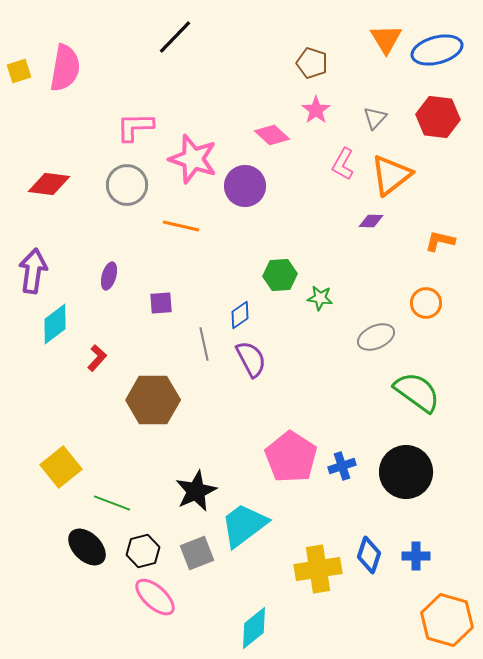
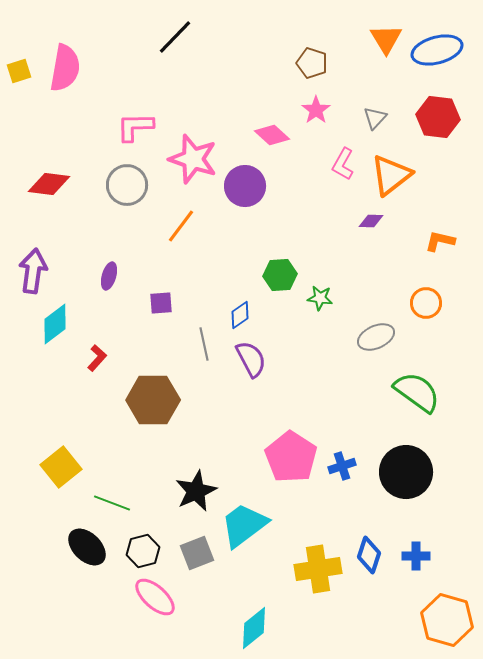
orange line at (181, 226): rotated 66 degrees counterclockwise
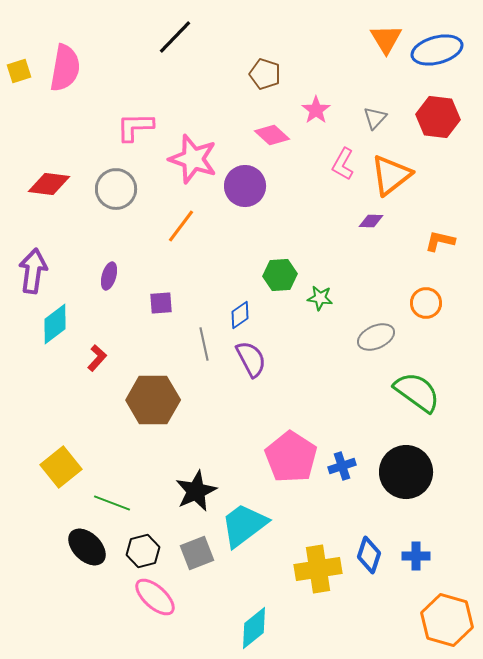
brown pentagon at (312, 63): moved 47 px left, 11 px down
gray circle at (127, 185): moved 11 px left, 4 px down
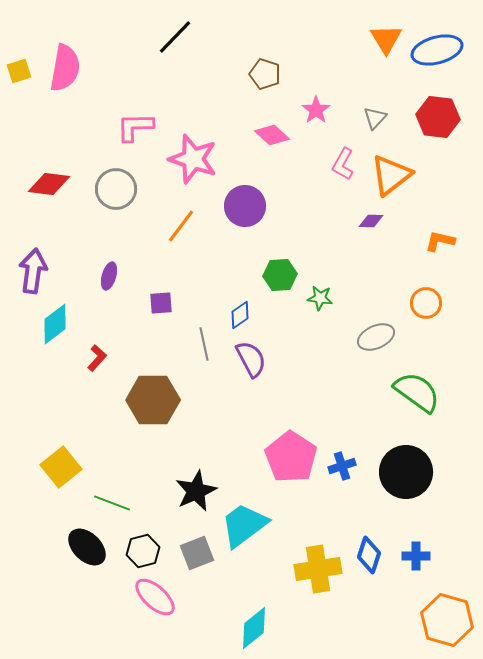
purple circle at (245, 186): moved 20 px down
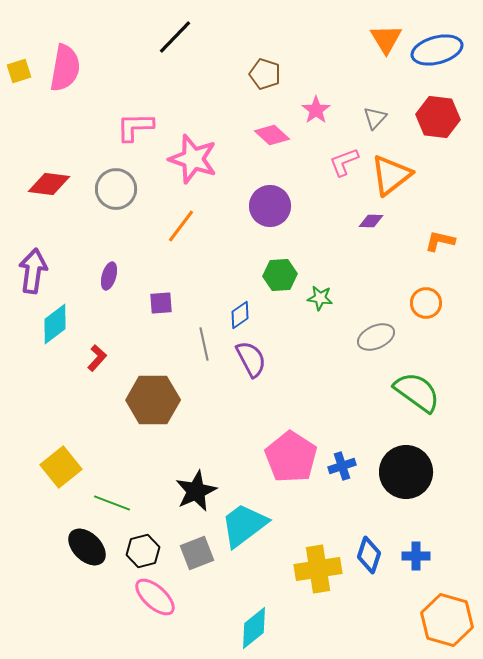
pink L-shape at (343, 164): moved 1 px right, 2 px up; rotated 40 degrees clockwise
purple circle at (245, 206): moved 25 px right
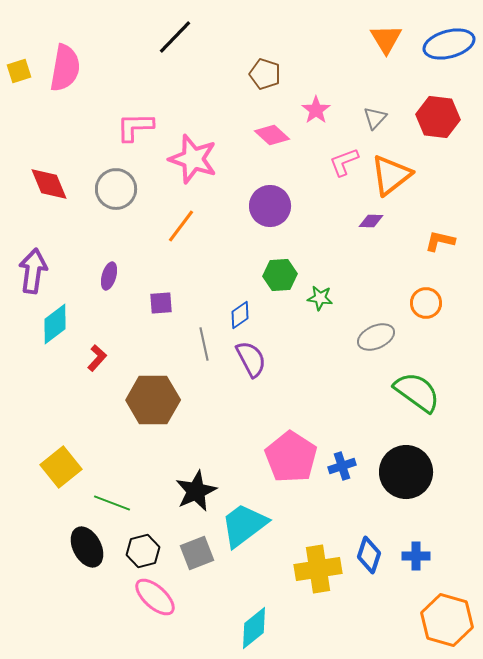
blue ellipse at (437, 50): moved 12 px right, 6 px up
red diamond at (49, 184): rotated 60 degrees clockwise
black ellipse at (87, 547): rotated 18 degrees clockwise
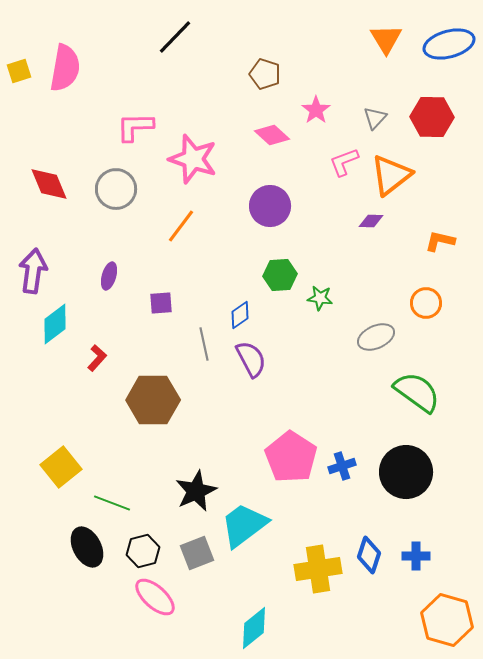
red hexagon at (438, 117): moved 6 px left; rotated 6 degrees counterclockwise
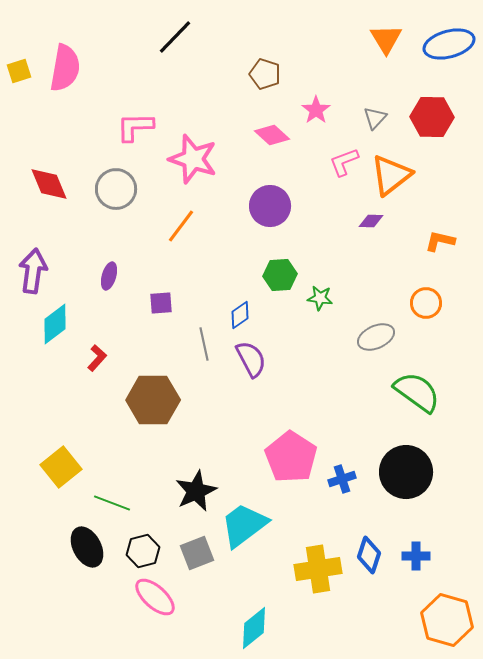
blue cross at (342, 466): moved 13 px down
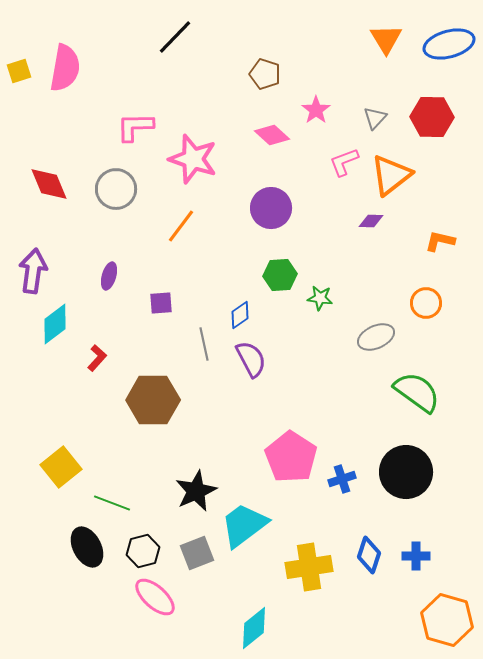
purple circle at (270, 206): moved 1 px right, 2 px down
yellow cross at (318, 569): moved 9 px left, 2 px up
